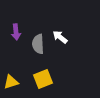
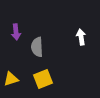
white arrow: moved 21 px right; rotated 42 degrees clockwise
gray semicircle: moved 1 px left, 3 px down
yellow triangle: moved 3 px up
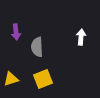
white arrow: rotated 14 degrees clockwise
